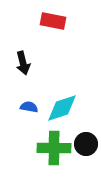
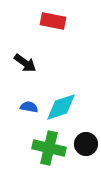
black arrow: moved 2 px right; rotated 40 degrees counterclockwise
cyan diamond: moved 1 px left, 1 px up
green cross: moved 5 px left; rotated 12 degrees clockwise
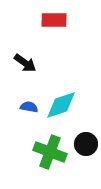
red rectangle: moved 1 px right, 1 px up; rotated 10 degrees counterclockwise
cyan diamond: moved 2 px up
green cross: moved 1 px right, 4 px down; rotated 8 degrees clockwise
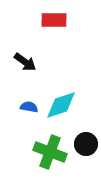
black arrow: moved 1 px up
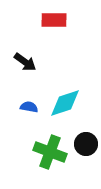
cyan diamond: moved 4 px right, 2 px up
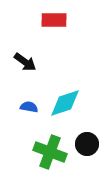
black circle: moved 1 px right
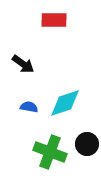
black arrow: moved 2 px left, 2 px down
